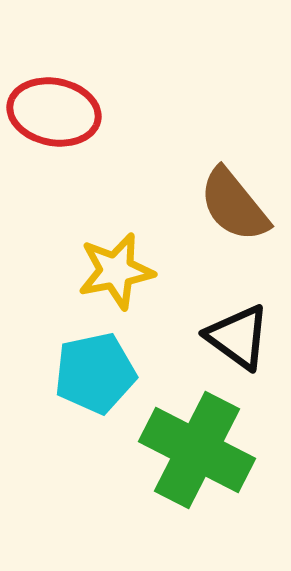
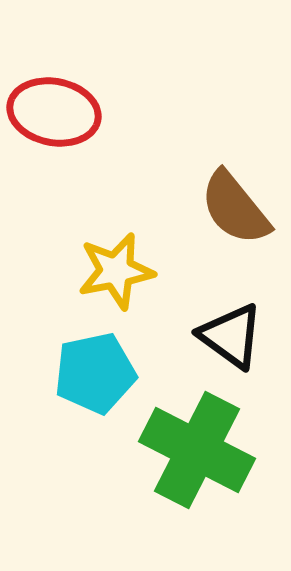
brown semicircle: moved 1 px right, 3 px down
black triangle: moved 7 px left, 1 px up
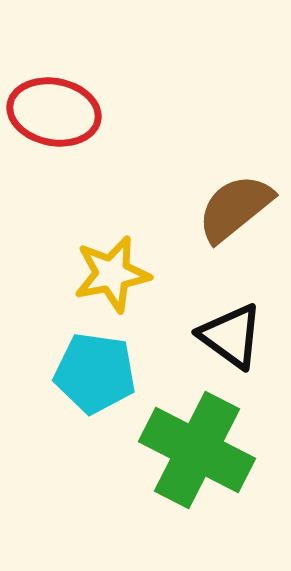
brown semicircle: rotated 90 degrees clockwise
yellow star: moved 4 px left, 3 px down
cyan pentagon: rotated 20 degrees clockwise
